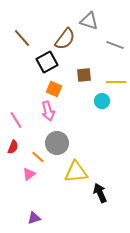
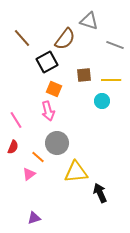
yellow line: moved 5 px left, 2 px up
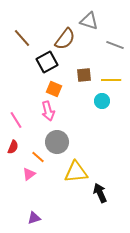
gray circle: moved 1 px up
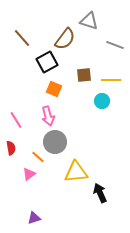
pink arrow: moved 5 px down
gray circle: moved 2 px left
red semicircle: moved 2 px left, 1 px down; rotated 32 degrees counterclockwise
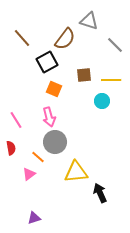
gray line: rotated 24 degrees clockwise
pink arrow: moved 1 px right, 1 px down
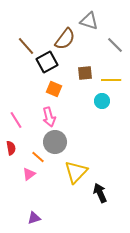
brown line: moved 4 px right, 8 px down
brown square: moved 1 px right, 2 px up
yellow triangle: rotated 40 degrees counterclockwise
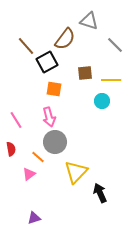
orange square: rotated 14 degrees counterclockwise
red semicircle: moved 1 px down
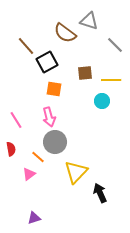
brown semicircle: moved 6 px up; rotated 90 degrees clockwise
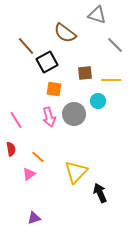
gray triangle: moved 8 px right, 6 px up
cyan circle: moved 4 px left
gray circle: moved 19 px right, 28 px up
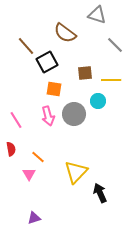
pink arrow: moved 1 px left, 1 px up
pink triangle: rotated 24 degrees counterclockwise
